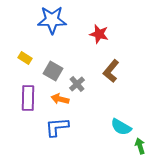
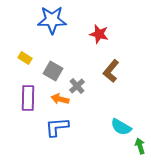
gray cross: moved 2 px down
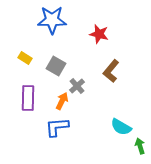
gray square: moved 3 px right, 5 px up
orange arrow: moved 2 px right, 2 px down; rotated 102 degrees clockwise
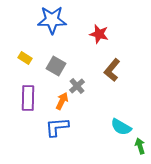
brown L-shape: moved 1 px right, 1 px up
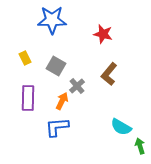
red star: moved 4 px right
yellow rectangle: rotated 32 degrees clockwise
brown L-shape: moved 3 px left, 4 px down
